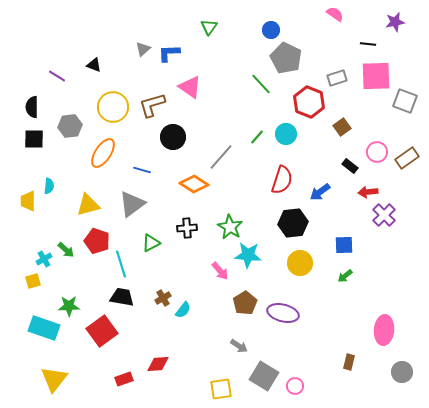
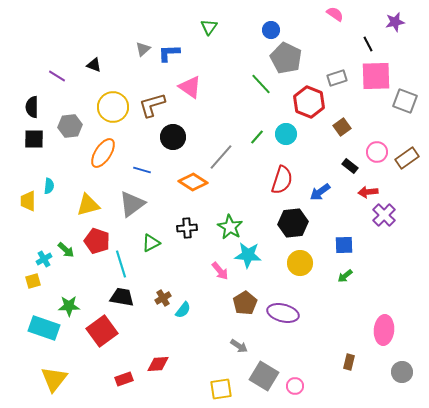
black line at (368, 44): rotated 56 degrees clockwise
orange diamond at (194, 184): moved 1 px left, 2 px up
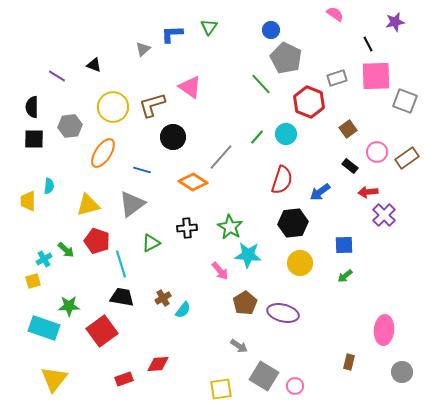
blue L-shape at (169, 53): moved 3 px right, 19 px up
brown square at (342, 127): moved 6 px right, 2 px down
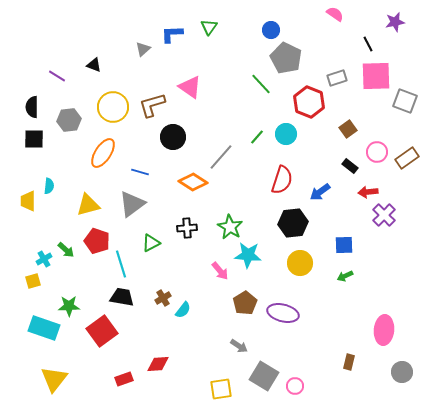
gray hexagon at (70, 126): moved 1 px left, 6 px up
blue line at (142, 170): moved 2 px left, 2 px down
green arrow at (345, 276): rotated 14 degrees clockwise
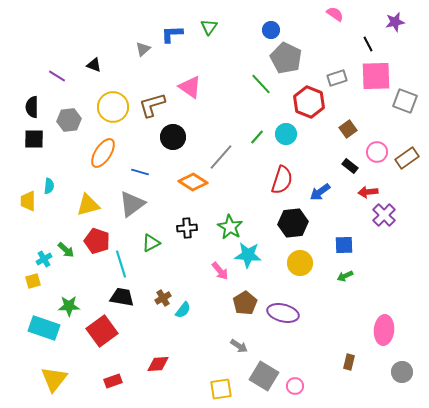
red rectangle at (124, 379): moved 11 px left, 2 px down
